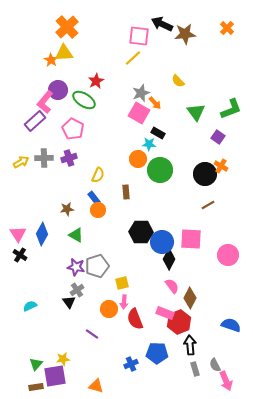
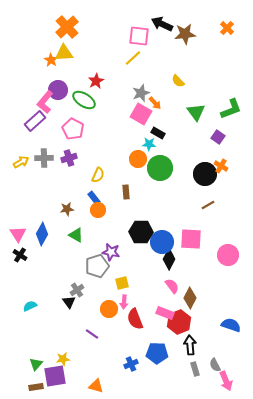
pink square at (139, 113): moved 2 px right, 1 px down
green circle at (160, 170): moved 2 px up
purple star at (76, 267): moved 35 px right, 15 px up
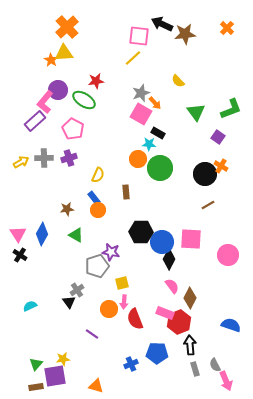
red star at (96, 81): rotated 21 degrees clockwise
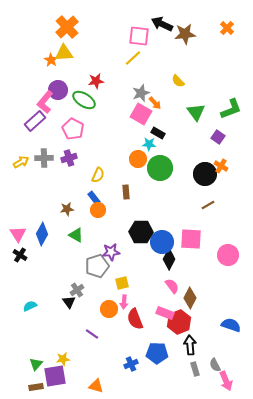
purple star at (111, 252): rotated 18 degrees counterclockwise
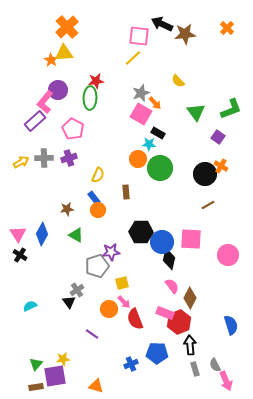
green ellipse at (84, 100): moved 6 px right, 2 px up; rotated 60 degrees clockwise
black diamond at (169, 259): rotated 15 degrees counterclockwise
pink arrow at (124, 302): rotated 48 degrees counterclockwise
blue semicircle at (231, 325): rotated 54 degrees clockwise
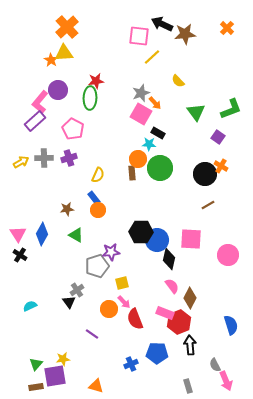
yellow line at (133, 58): moved 19 px right, 1 px up
pink L-shape at (45, 102): moved 5 px left
brown rectangle at (126, 192): moved 6 px right, 19 px up
blue circle at (162, 242): moved 5 px left, 2 px up
gray rectangle at (195, 369): moved 7 px left, 17 px down
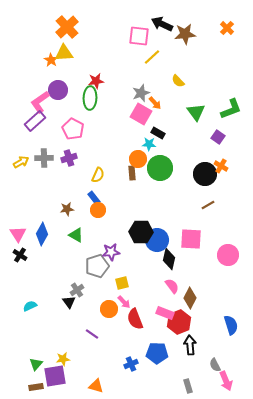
pink L-shape at (40, 102): rotated 15 degrees clockwise
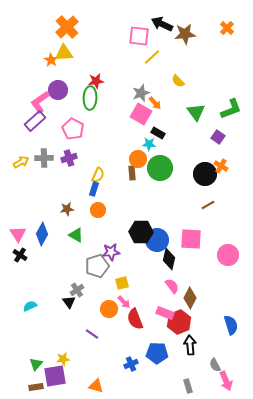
blue rectangle at (94, 198): moved 9 px up; rotated 56 degrees clockwise
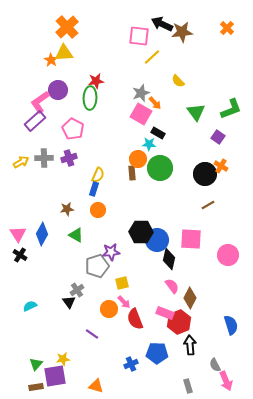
brown star at (185, 34): moved 3 px left, 2 px up
